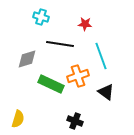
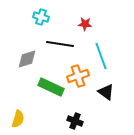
green rectangle: moved 3 px down
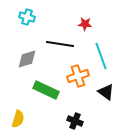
cyan cross: moved 14 px left
green rectangle: moved 5 px left, 3 px down
